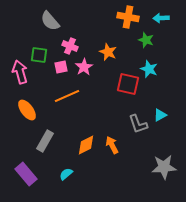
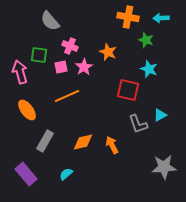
red square: moved 6 px down
orange diamond: moved 3 px left, 3 px up; rotated 15 degrees clockwise
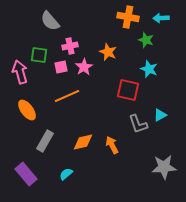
pink cross: rotated 35 degrees counterclockwise
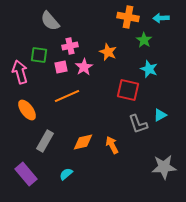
green star: moved 2 px left; rotated 14 degrees clockwise
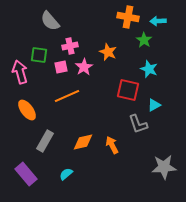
cyan arrow: moved 3 px left, 3 px down
cyan triangle: moved 6 px left, 10 px up
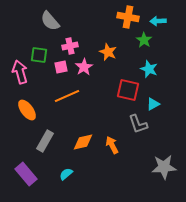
cyan triangle: moved 1 px left, 1 px up
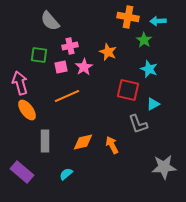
pink arrow: moved 11 px down
gray rectangle: rotated 30 degrees counterclockwise
purple rectangle: moved 4 px left, 2 px up; rotated 10 degrees counterclockwise
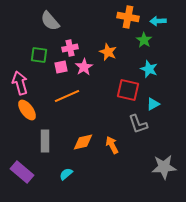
pink cross: moved 2 px down
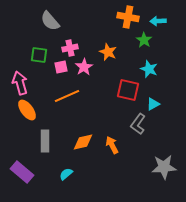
gray L-shape: rotated 55 degrees clockwise
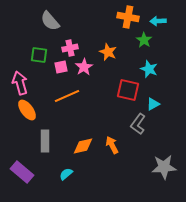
orange diamond: moved 4 px down
